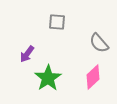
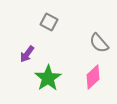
gray square: moved 8 px left; rotated 24 degrees clockwise
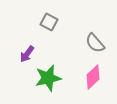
gray semicircle: moved 4 px left
green star: rotated 20 degrees clockwise
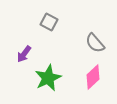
purple arrow: moved 3 px left
green star: rotated 12 degrees counterclockwise
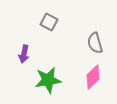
gray semicircle: rotated 25 degrees clockwise
purple arrow: rotated 24 degrees counterclockwise
green star: moved 2 px down; rotated 16 degrees clockwise
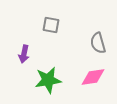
gray square: moved 2 px right, 3 px down; rotated 18 degrees counterclockwise
gray semicircle: moved 3 px right
pink diamond: rotated 35 degrees clockwise
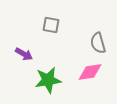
purple arrow: rotated 72 degrees counterclockwise
pink diamond: moved 3 px left, 5 px up
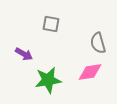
gray square: moved 1 px up
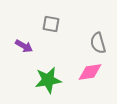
purple arrow: moved 8 px up
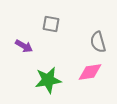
gray semicircle: moved 1 px up
